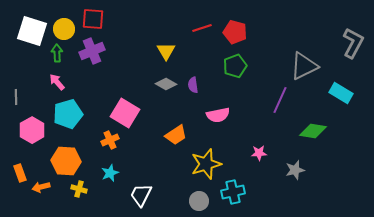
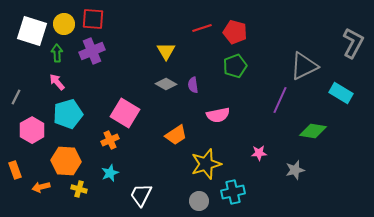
yellow circle: moved 5 px up
gray line: rotated 28 degrees clockwise
orange rectangle: moved 5 px left, 3 px up
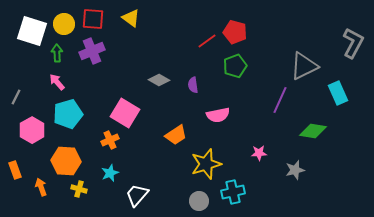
red line: moved 5 px right, 13 px down; rotated 18 degrees counterclockwise
yellow triangle: moved 35 px left, 33 px up; rotated 24 degrees counterclockwise
gray diamond: moved 7 px left, 4 px up
cyan rectangle: moved 3 px left; rotated 35 degrees clockwise
orange arrow: rotated 84 degrees clockwise
white trapezoid: moved 4 px left; rotated 15 degrees clockwise
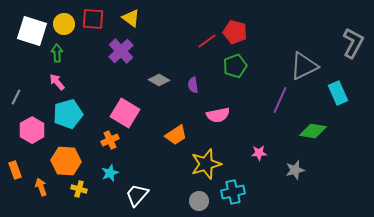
purple cross: moved 29 px right; rotated 20 degrees counterclockwise
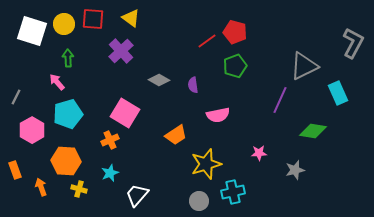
green arrow: moved 11 px right, 5 px down
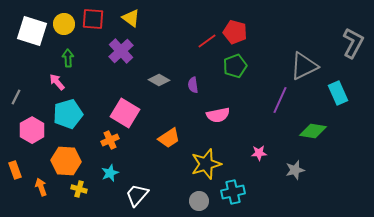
orange trapezoid: moved 7 px left, 3 px down
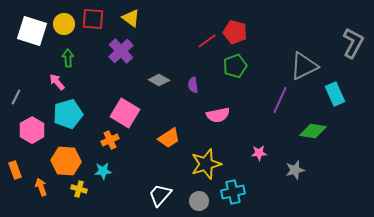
cyan rectangle: moved 3 px left, 1 px down
cyan star: moved 7 px left, 2 px up; rotated 18 degrees clockwise
white trapezoid: moved 23 px right
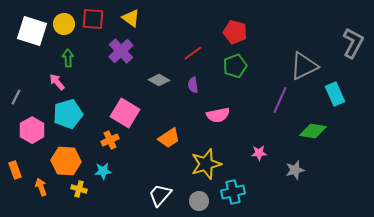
red line: moved 14 px left, 12 px down
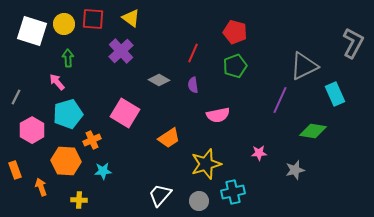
red line: rotated 30 degrees counterclockwise
orange cross: moved 18 px left
yellow cross: moved 11 px down; rotated 14 degrees counterclockwise
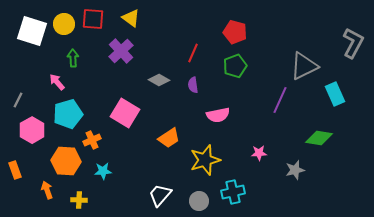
green arrow: moved 5 px right
gray line: moved 2 px right, 3 px down
green diamond: moved 6 px right, 7 px down
yellow star: moved 1 px left, 4 px up
orange arrow: moved 6 px right, 3 px down
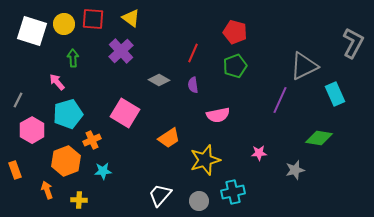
orange hexagon: rotated 24 degrees counterclockwise
